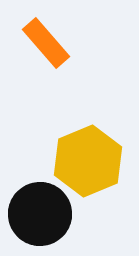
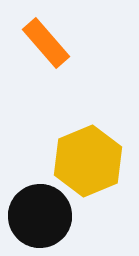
black circle: moved 2 px down
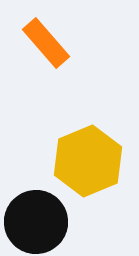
black circle: moved 4 px left, 6 px down
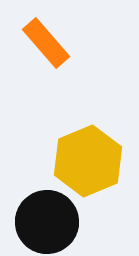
black circle: moved 11 px right
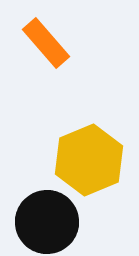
yellow hexagon: moved 1 px right, 1 px up
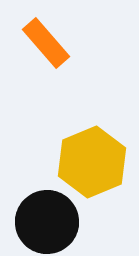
yellow hexagon: moved 3 px right, 2 px down
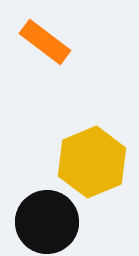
orange rectangle: moved 1 px left, 1 px up; rotated 12 degrees counterclockwise
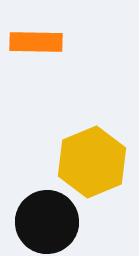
orange rectangle: moved 9 px left; rotated 36 degrees counterclockwise
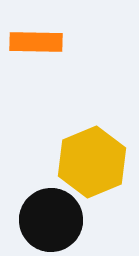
black circle: moved 4 px right, 2 px up
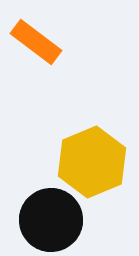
orange rectangle: rotated 36 degrees clockwise
